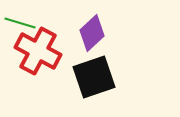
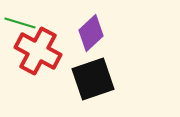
purple diamond: moved 1 px left
black square: moved 1 px left, 2 px down
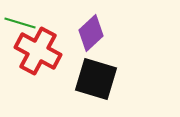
black square: moved 3 px right; rotated 36 degrees clockwise
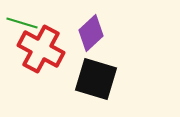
green line: moved 2 px right
red cross: moved 3 px right, 2 px up
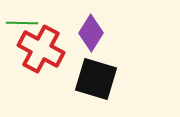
green line: rotated 16 degrees counterclockwise
purple diamond: rotated 15 degrees counterclockwise
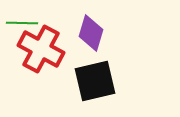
purple diamond: rotated 15 degrees counterclockwise
black square: moved 1 px left, 2 px down; rotated 30 degrees counterclockwise
